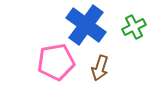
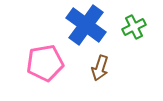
pink pentagon: moved 11 px left, 1 px down
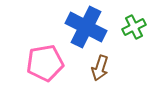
blue cross: moved 2 px down; rotated 9 degrees counterclockwise
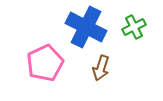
pink pentagon: rotated 15 degrees counterclockwise
brown arrow: moved 1 px right
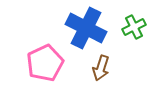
blue cross: moved 1 px down
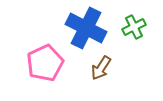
brown arrow: rotated 15 degrees clockwise
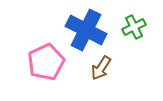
blue cross: moved 2 px down
pink pentagon: moved 1 px right, 1 px up
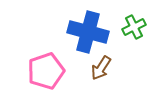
blue cross: moved 2 px right, 2 px down; rotated 12 degrees counterclockwise
pink pentagon: moved 9 px down; rotated 6 degrees clockwise
